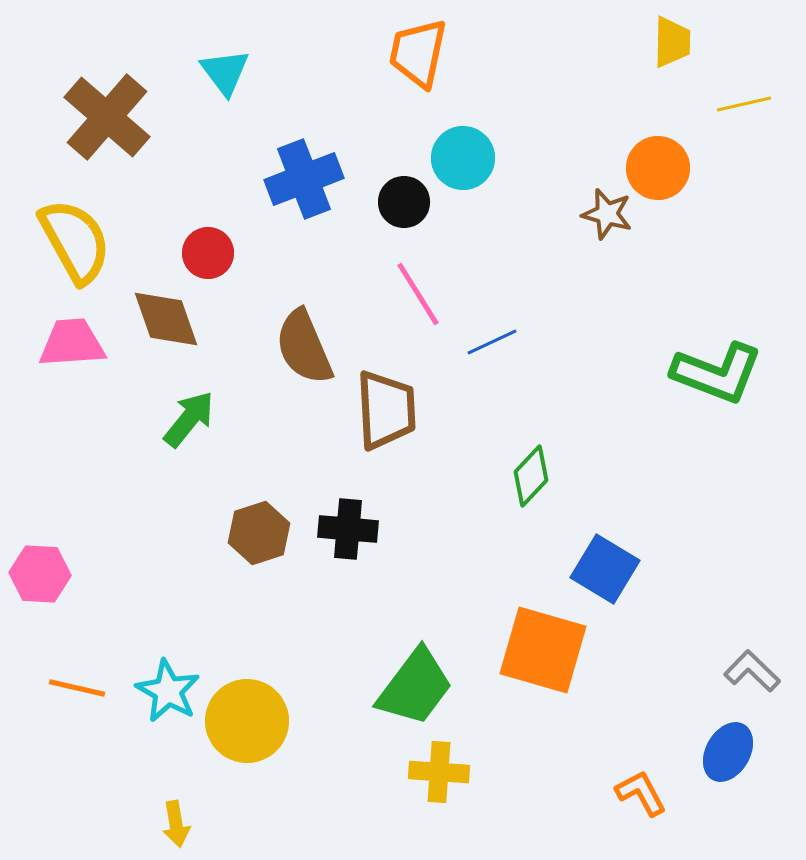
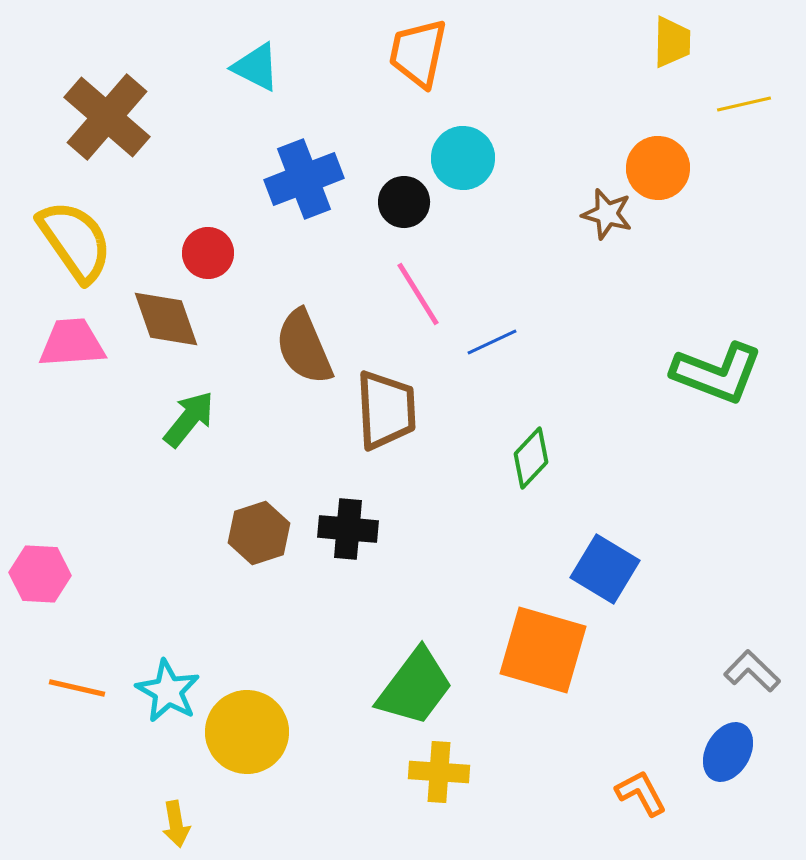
cyan triangle: moved 31 px right, 5 px up; rotated 26 degrees counterclockwise
yellow semicircle: rotated 6 degrees counterclockwise
green diamond: moved 18 px up
yellow circle: moved 11 px down
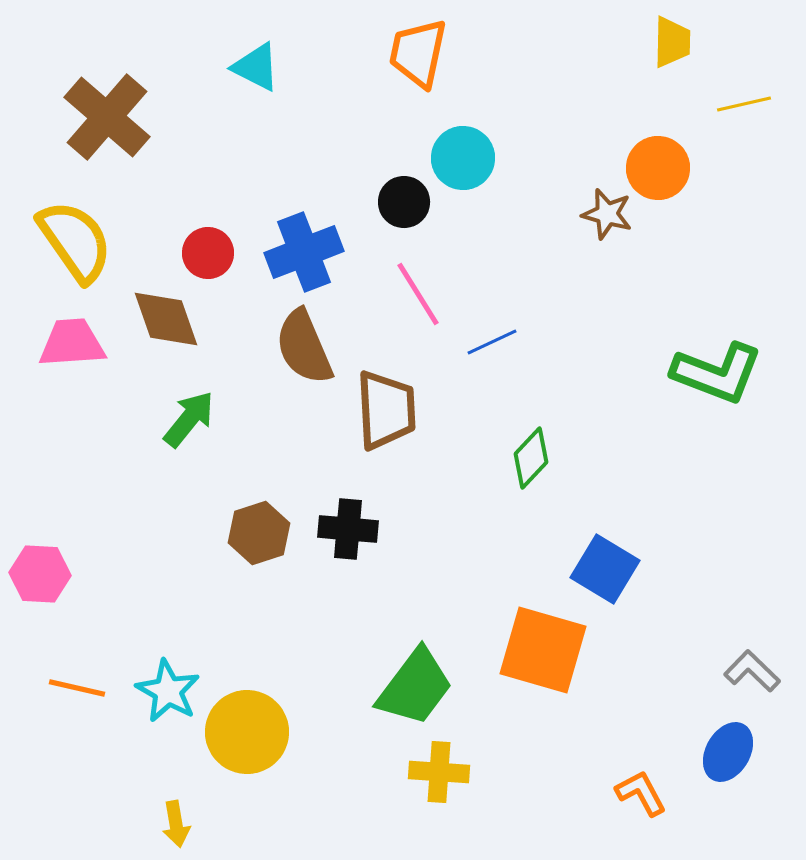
blue cross: moved 73 px down
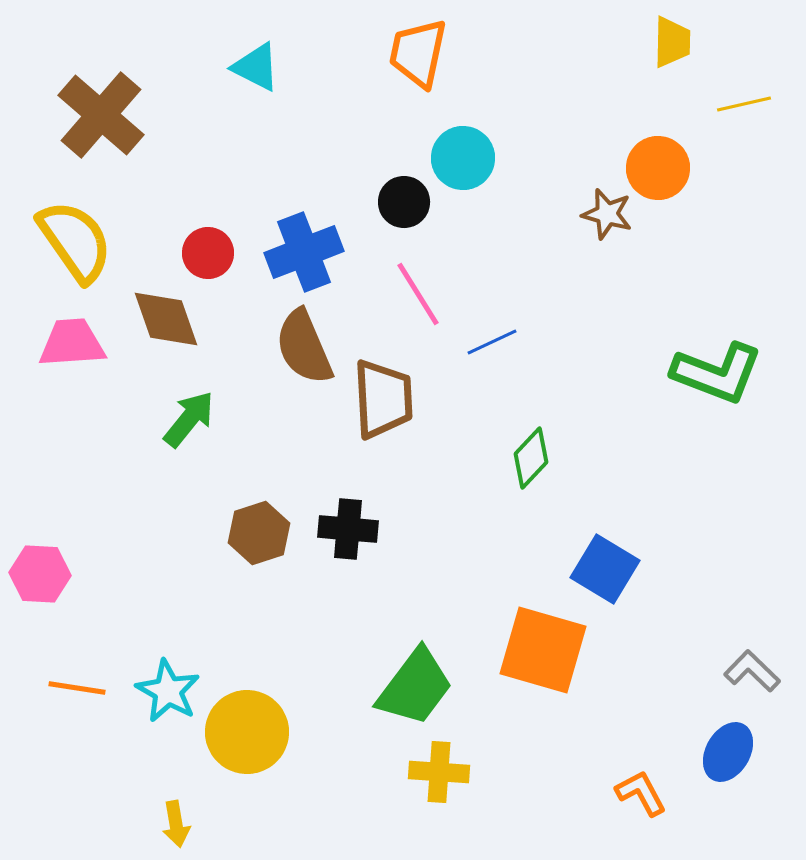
brown cross: moved 6 px left, 2 px up
brown trapezoid: moved 3 px left, 11 px up
orange line: rotated 4 degrees counterclockwise
